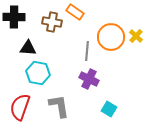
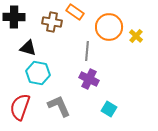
orange circle: moved 2 px left, 10 px up
black triangle: rotated 12 degrees clockwise
gray L-shape: rotated 15 degrees counterclockwise
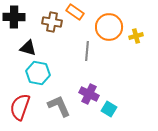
yellow cross: rotated 32 degrees clockwise
purple cross: moved 15 px down
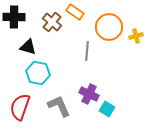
brown cross: rotated 30 degrees clockwise
black triangle: moved 1 px up
cyan square: moved 2 px left
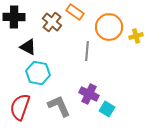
black triangle: rotated 12 degrees clockwise
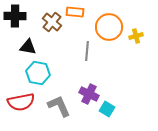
orange rectangle: rotated 30 degrees counterclockwise
black cross: moved 1 px right, 1 px up
black triangle: rotated 18 degrees counterclockwise
red semicircle: moved 1 px right, 5 px up; rotated 120 degrees counterclockwise
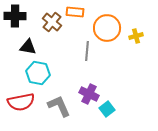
orange circle: moved 2 px left, 1 px down
cyan square: rotated 21 degrees clockwise
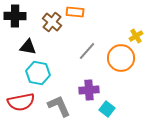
orange circle: moved 14 px right, 30 px down
yellow cross: rotated 16 degrees counterclockwise
gray line: rotated 36 degrees clockwise
purple cross: moved 4 px up; rotated 30 degrees counterclockwise
cyan square: rotated 14 degrees counterclockwise
